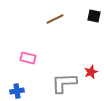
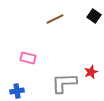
black square: rotated 24 degrees clockwise
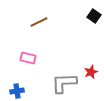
brown line: moved 16 px left, 3 px down
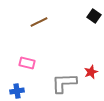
pink rectangle: moved 1 px left, 5 px down
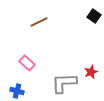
pink rectangle: rotated 28 degrees clockwise
blue cross: rotated 24 degrees clockwise
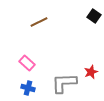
blue cross: moved 11 px right, 3 px up
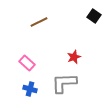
red star: moved 17 px left, 15 px up
blue cross: moved 2 px right, 1 px down
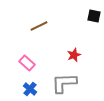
black square: rotated 24 degrees counterclockwise
brown line: moved 4 px down
red star: moved 2 px up
blue cross: rotated 24 degrees clockwise
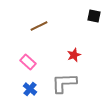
pink rectangle: moved 1 px right, 1 px up
